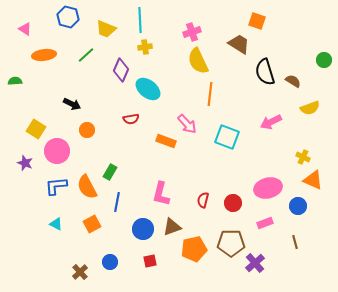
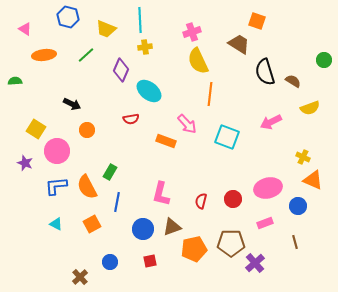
cyan ellipse at (148, 89): moved 1 px right, 2 px down
red semicircle at (203, 200): moved 2 px left, 1 px down
red circle at (233, 203): moved 4 px up
brown cross at (80, 272): moved 5 px down
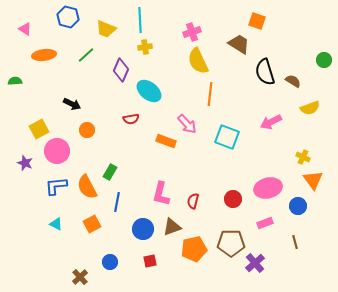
yellow square at (36, 129): moved 3 px right; rotated 30 degrees clockwise
orange triangle at (313, 180): rotated 30 degrees clockwise
red semicircle at (201, 201): moved 8 px left
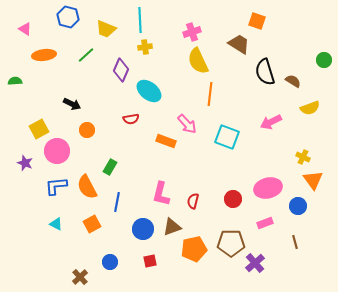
green rectangle at (110, 172): moved 5 px up
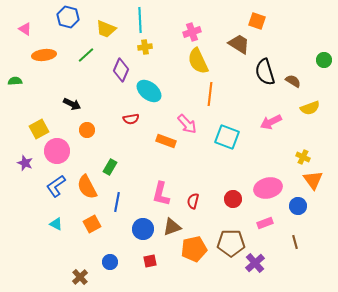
blue L-shape at (56, 186): rotated 30 degrees counterclockwise
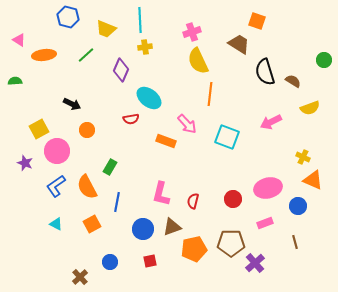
pink triangle at (25, 29): moved 6 px left, 11 px down
cyan ellipse at (149, 91): moved 7 px down
orange triangle at (313, 180): rotated 30 degrees counterclockwise
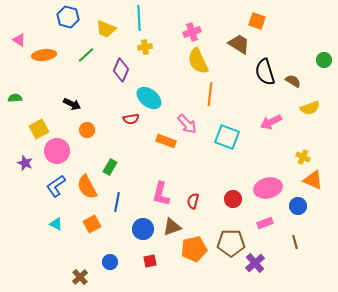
cyan line at (140, 20): moved 1 px left, 2 px up
green semicircle at (15, 81): moved 17 px down
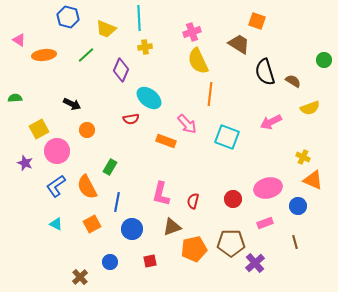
blue circle at (143, 229): moved 11 px left
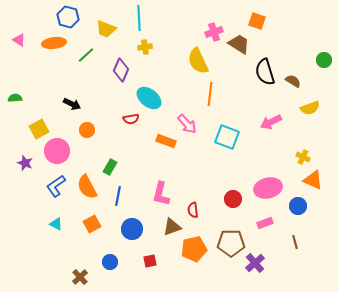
pink cross at (192, 32): moved 22 px right
orange ellipse at (44, 55): moved 10 px right, 12 px up
red semicircle at (193, 201): moved 9 px down; rotated 21 degrees counterclockwise
blue line at (117, 202): moved 1 px right, 6 px up
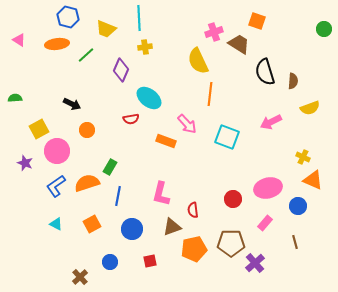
orange ellipse at (54, 43): moved 3 px right, 1 px down
green circle at (324, 60): moved 31 px up
brown semicircle at (293, 81): rotated 63 degrees clockwise
orange semicircle at (87, 187): moved 4 px up; rotated 100 degrees clockwise
pink rectangle at (265, 223): rotated 28 degrees counterclockwise
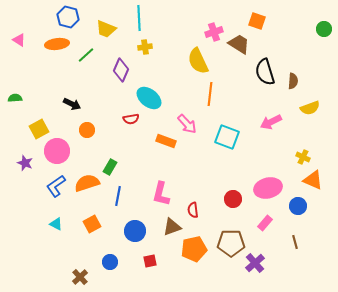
blue circle at (132, 229): moved 3 px right, 2 px down
